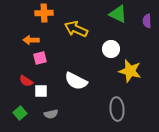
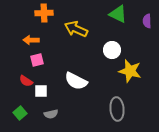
white circle: moved 1 px right, 1 px down
pink square: moved 3 px left, 2 px down
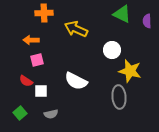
green triangle: moved 4 px right
gray ellipse: moved 2 px right, 12 px up
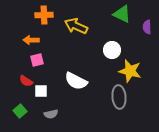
orange cross: moved 2 px down
purple semicircle: moved 6 px down
yellow arrow: moved 3 px up
green square: moved 2 px up
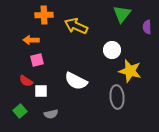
green triangle: rotated 42 degrees clockwise
gray ellipse: moved 2 px left
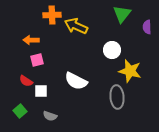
orange cross: moved 8 px right
gray semicircle: moved 1 px left, 2 px down; rotated 32 degrees clockwise
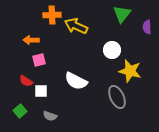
pink square: moved 2 px right
gray ellipse: rotated 20 degrees counterclockwise
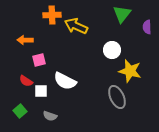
orange arrow: moved 6 px left
white semicircle: moved 11 px left
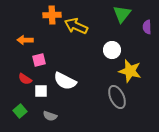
red semicircle: moved 1 px left, 2 px up
